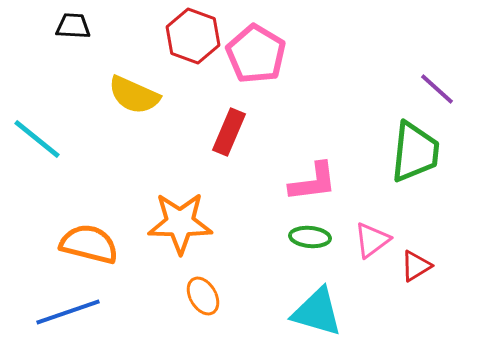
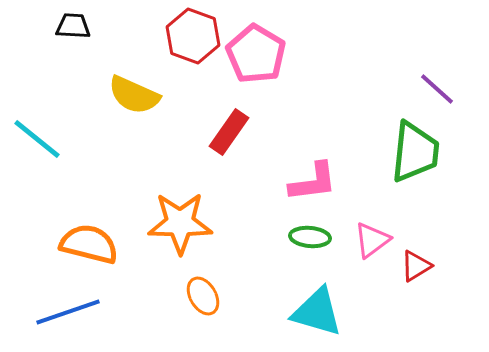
red rectangle: rotated 12 degrees clockwise
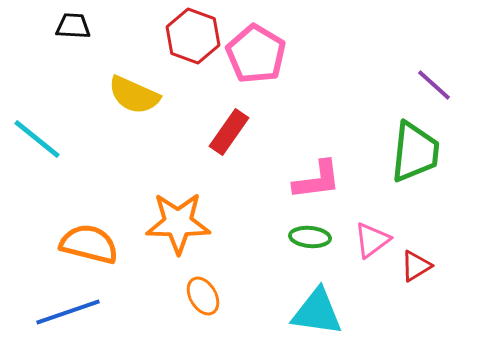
purple line: moved 3 px left, 4 px up
pink L-shape: moved 4 px right, 2 px up
orange star: moved 2 px left
cyan triangle: rotated 8 degrees counterclockwise
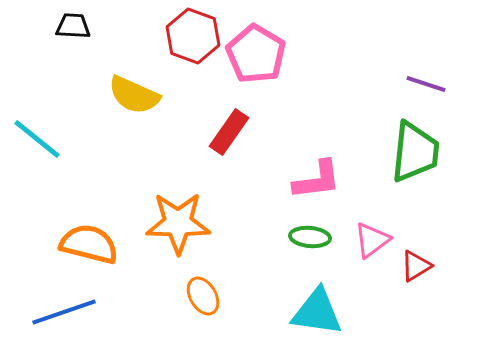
purple line: moved 8 px left, 1 px up; rotated 24 degrees counterclockwise
blue line: moved 4 px left
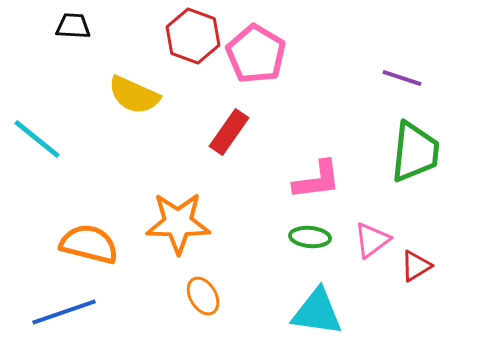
purple line: moved 24 px left, 6 px up
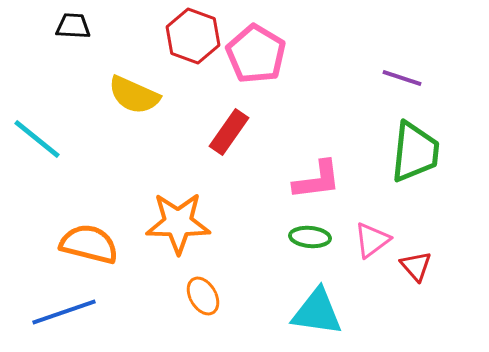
red triangle: rotated 40 degrees counterclockwise
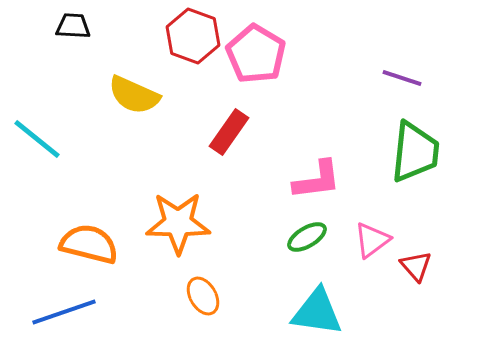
green ellipse: moved 3 px left; rotated 36 degrees counterclockwise
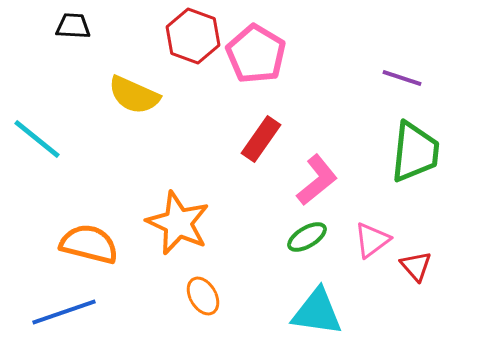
red rectangle: moved 32 px right, 7 px down
pink L-shape: rotated 32 degrees counterclockwise
orange star: rotated 24 degrees clockwise
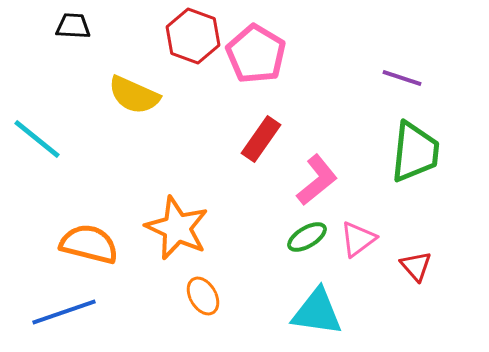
orange star: moved 1 px left, 5 px down
pink triangle: moved 14 px left, 1 px up
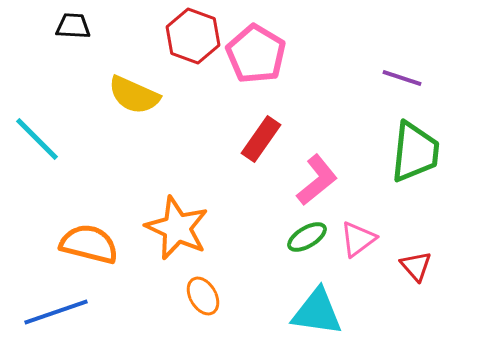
cyan line: rotated 6 degrees clockwise
blue line: moved 8 px left
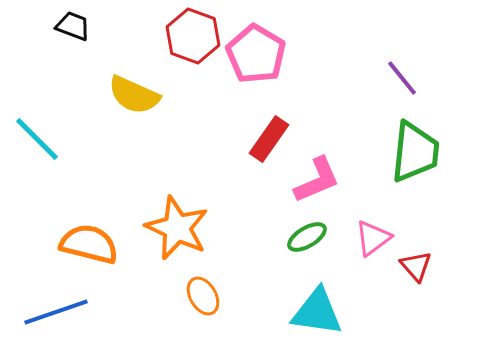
black trapezoid: rotated 18 degrees clockwise
purple line: rotated 33 degrees clockwise
red rectangle: moved 8 px right
pink L-shape: rotated 16 degrees clockwise
pink triangle: moved 15 px right, 1 px up
